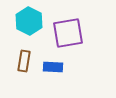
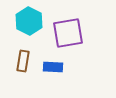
brown rectangle: moved 1 px left
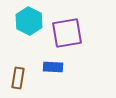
purple square: moved 1 px left
brown rectangle: moved 5 px left, 17 px down
